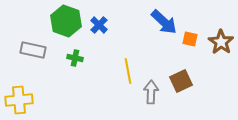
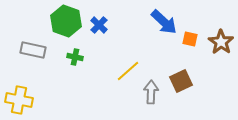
green cross: moved 1 px up
yellow line: rotated 60 degrees clockwise
yellow cross: rotated 16 degrees clockwise
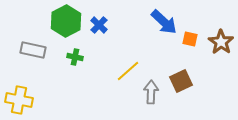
green hexagon: rotated 12 degrees clockwise
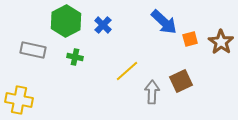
blue cross: moved 4 px right
orange square: rotated 28 degrees counterclockwise
yellow line: moved 1 px left
gray arrow: moved 1 px right
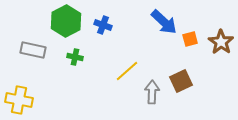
blue cross: rotated 24 degrees counterclockwise
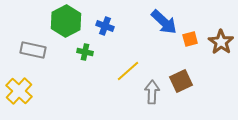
blue cross: moved 2 px right, 1 px down
green cross: moved 10 px right, 5 px up
yellow line: moved 1 px right
yellow cross: moved 9 px up; rotated 32 degrees clockwise
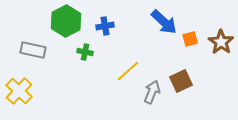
blue cross: rotated 30 degrees counterclockwise
gray arrow: rotated 20 degrees clockwise
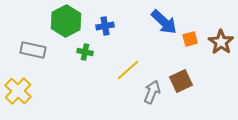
yellow line: moved 1 px up
yellow cross: moved 1 px left
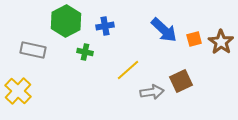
blue arrow: moved 8 px down
orange square: moved 4 px right
gray arrow: rotated 60 degrees clockwise
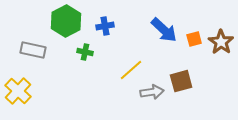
yellow line: moved 3 px right
brown square: rotated 10 degrees clockwise
